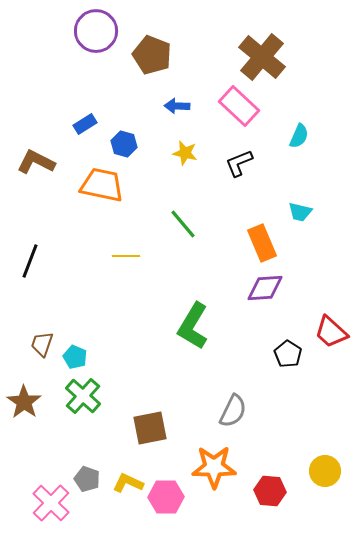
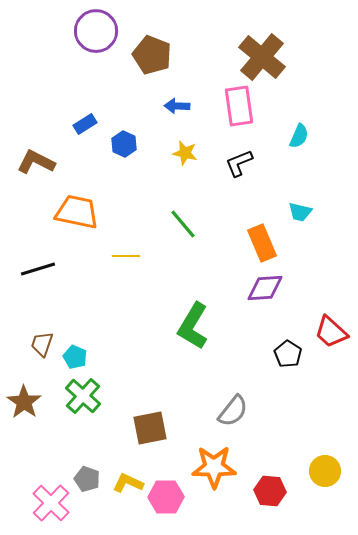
pink rectangle: rotated 39 degrees clockwise
blue hexagon: rotated 10 degrees clockwise
orange trapezoid: moved 25 px left, 27 px down
black line: moved 8 px right, 8 px down; rotated 52 degrees clockwise
gray semicircle: rotated 12 degrees clockwise
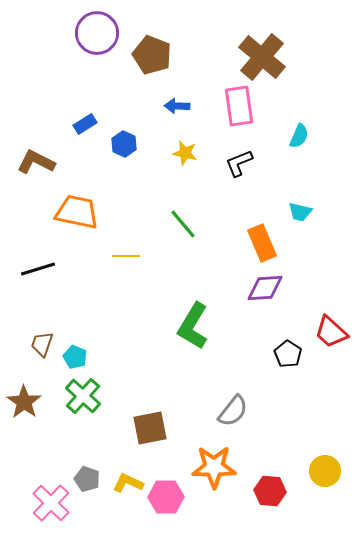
purple circle: moved 1 px right, 2 px down
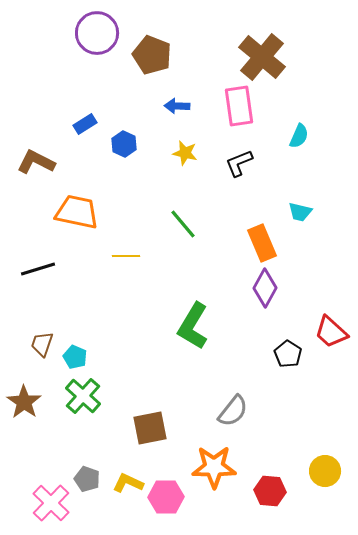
purple diamond: rotated 57 degrees counterclockwise
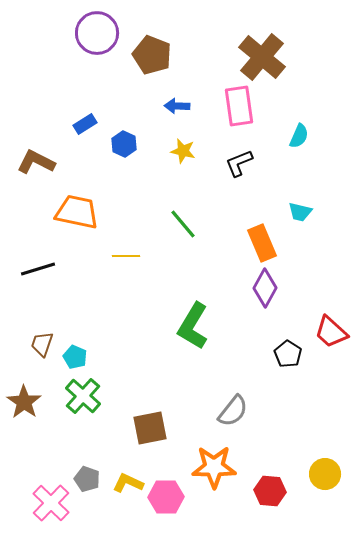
yellow star: moved 2 px left, 2 px up
yellow circle: moved 3 px down
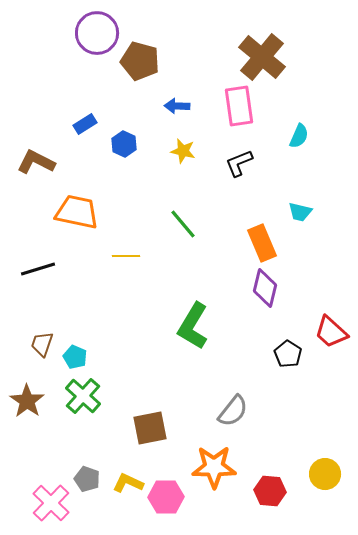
brown pentagon: moved 12 px left, 6 px down; rotated 6 degrees counterclockwise
purple diamond: rotated 15 degrees counterclockwise
brown star: moved 3 px right, 1 px up
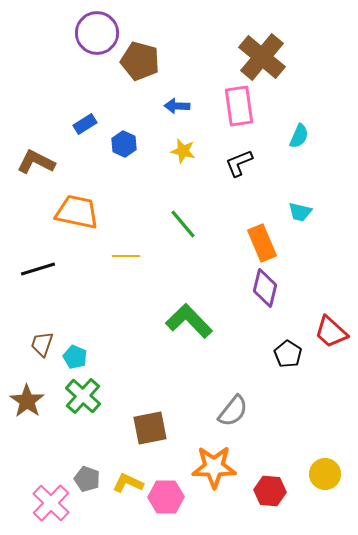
green L-shape: moved 4 px left, 5 px up; rotated 105 degrees clockwise
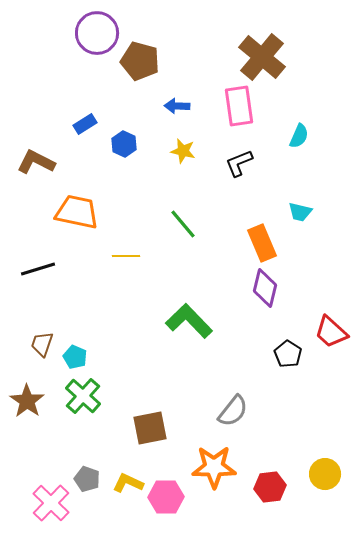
red hexagon: moved 4 px up; rotated 12 degrees counterclockwise
